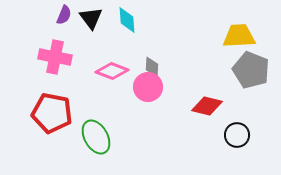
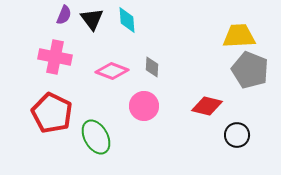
black triangle: moved 1 px right, 1 px down
gray pentagon: moved 1 px left
pink circle: moved 4 px left, 19 px down
red pentagon: rotated 15 degrees clockwise
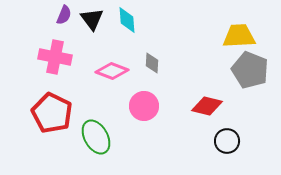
gray diamond: moved 4 px up
black circle: moved 10 px left, 6 px down
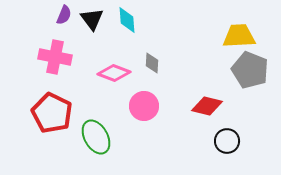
pink diamond: moved 2 px right, 2 px down
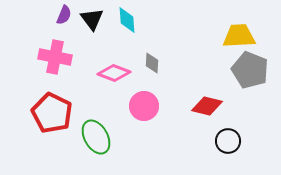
black circle: moved 1 px right
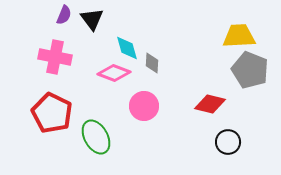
cyan diamond: moved 28 px down; rotated 12 degrees counterclockwise
red diamond: moved 3 px right, 2 px up
black circle: moved 1 px down
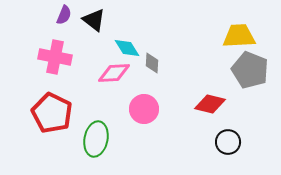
black triangle: moved 2 px right, 1 px down; rotated 15 degrees counterclockwise
cyan diamond: rotated 16 degrees counterclockwise
pink diamond: rotated 24 degrees counterclockwise
pink circle: moved 3 px down
green ellipse: moved 2 px down; rotated 40 degrees clockwise
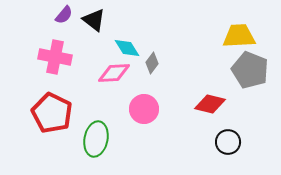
purple semicircle: rotated 18 degrees clockwise
gray diamond: rotated 35 degrees clockwise
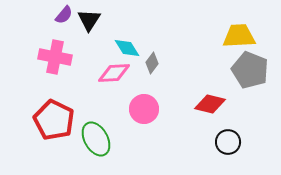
black triangle: moved 5 px left; rotated 25 degrees clockwise
red pentagon: moved 2 px right, 7 px down
green ellipse: rotated 40 degrees counterclockwise
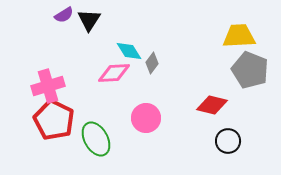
purple semicircle: rotated 18 degrees clockwise
cyan diamond: moved 2 px right, 3 px down
pink cross: moved 7 px left, 29 px down; rotated 28 degrees counterclockwise
red diamond: moved 2 px right, 1 px down
pink circle: moved 2 px right, 9 px down
black circle: moved 1 px up
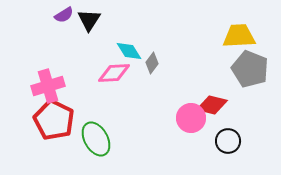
gray pentagon: moved 1 px up
pink circle: moved 45 px right
